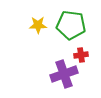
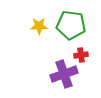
yellow star: moved 1 px right, 1 px down
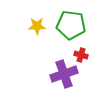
yellow star: moved 2 px left
red cross: rotated 24 degrees clockwise
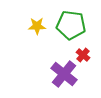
red cross: moved 2 px right; rotated 24 degrees clockwise
purple cross: rotated 32 degrees counterclockwise
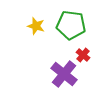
yellow star: moved 1 px left; rotated 18 degrees clockwise
